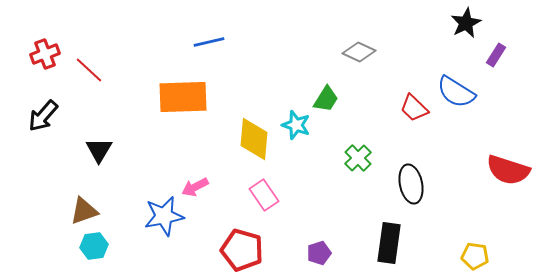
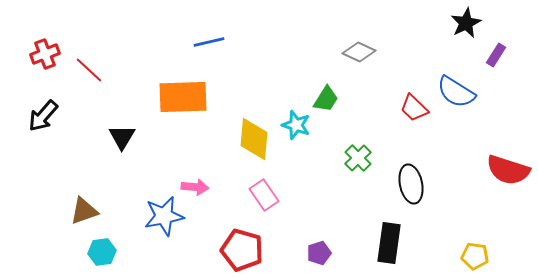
black triangle: moved 23 px right, 13 px up
pink arrow: rotated 148 degrees counterclockwise
cyan hexagon: moved 8 px right, 6 px down
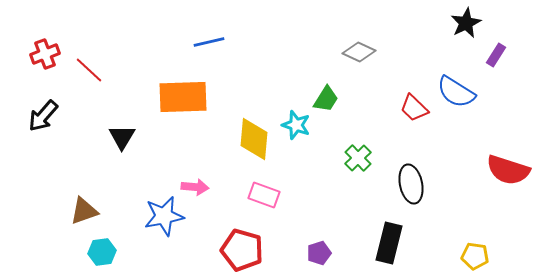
pink rectangle: rotated 36 degrees counterclockwise
black rectangle: rotated 6 degrees clockwise
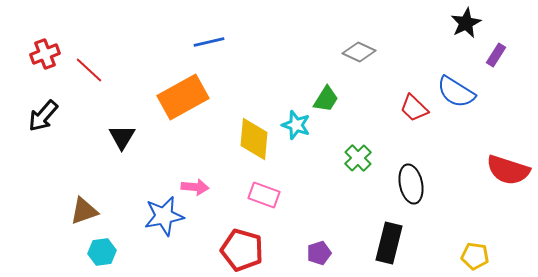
orange rectangle: rotated 27 degrees counterclockwise
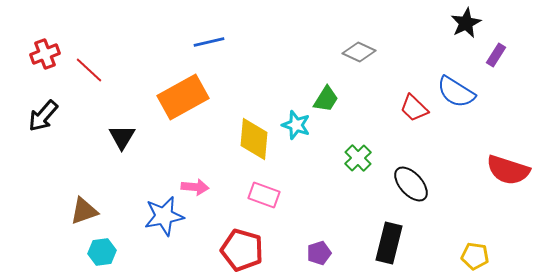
black ellipse: rotated 30 degrees counterclockwise
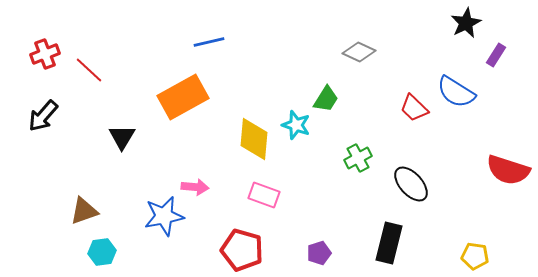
green cross: rotated 16 degrees clockwise
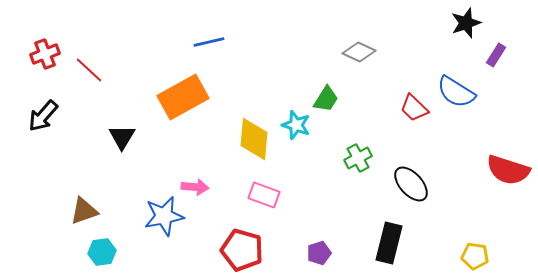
black star: rotated 8 degrees clockwise
